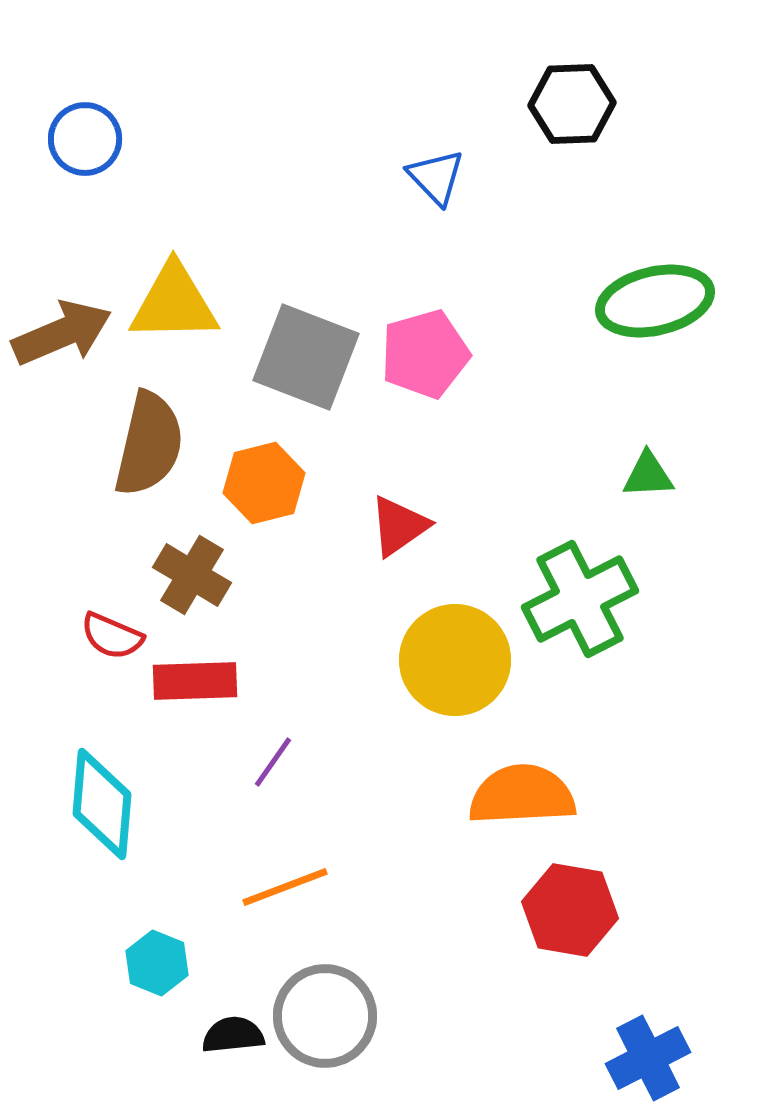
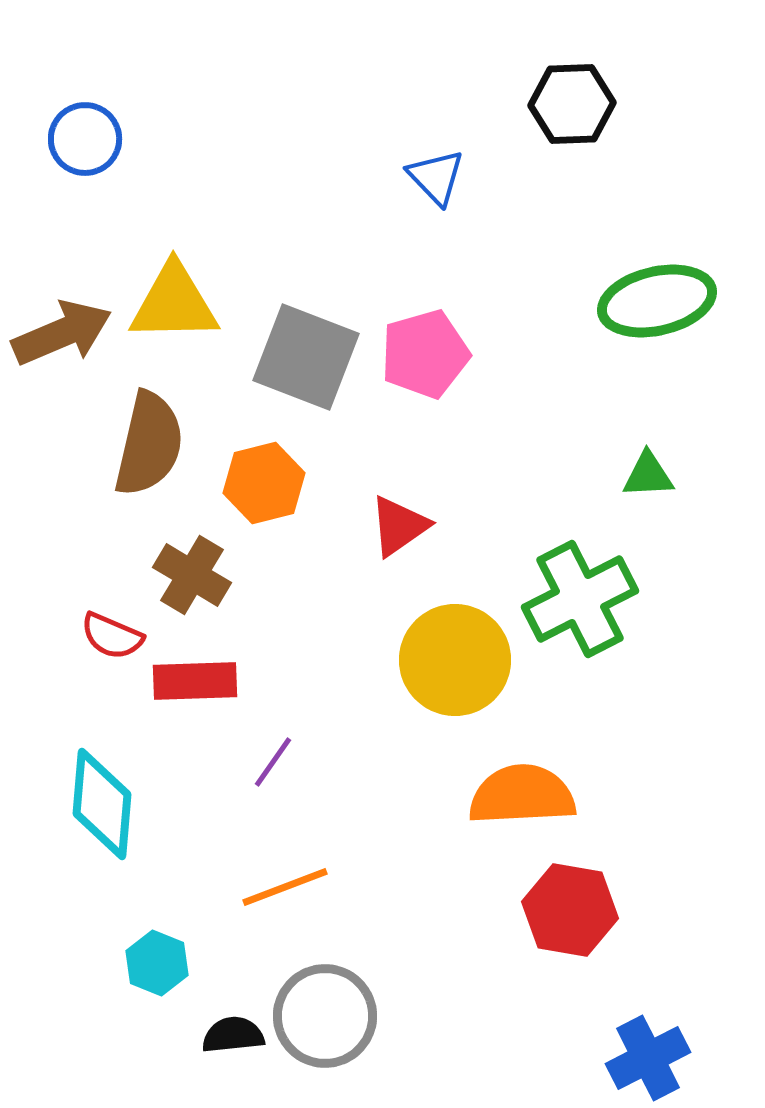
green ellipse: moved 2 px right
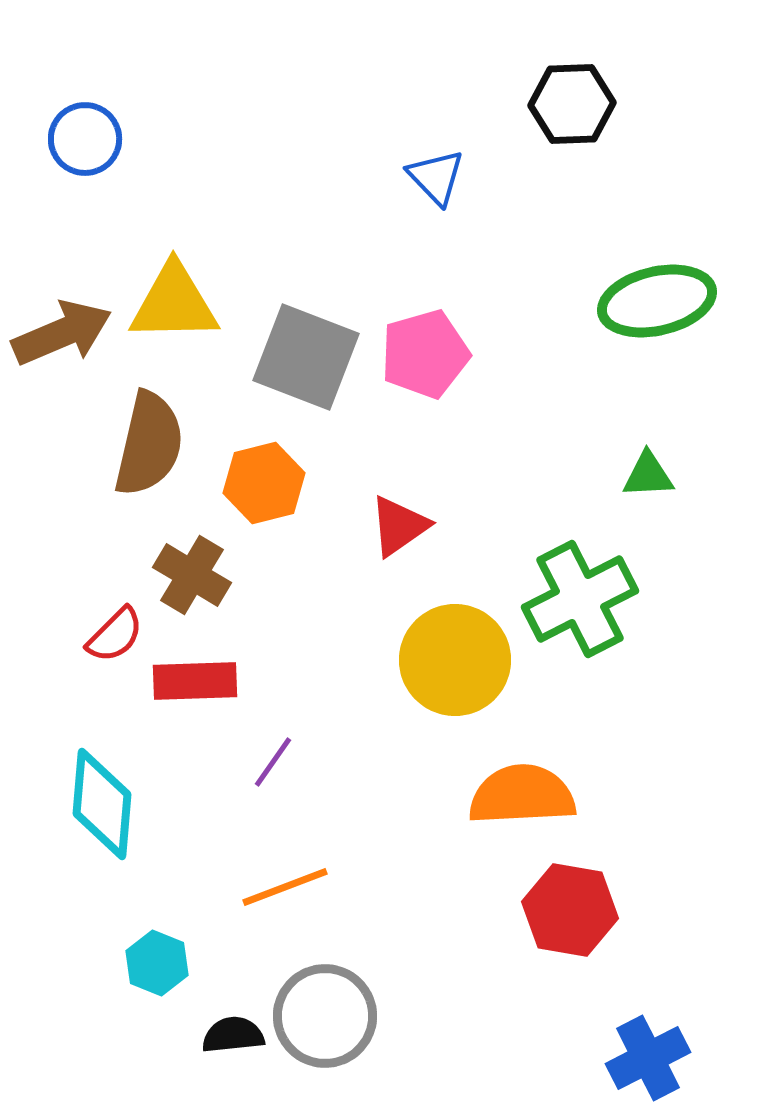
red semicircle: moved 3 px right, 1 px up; rotated 68 degrees counterclockwise
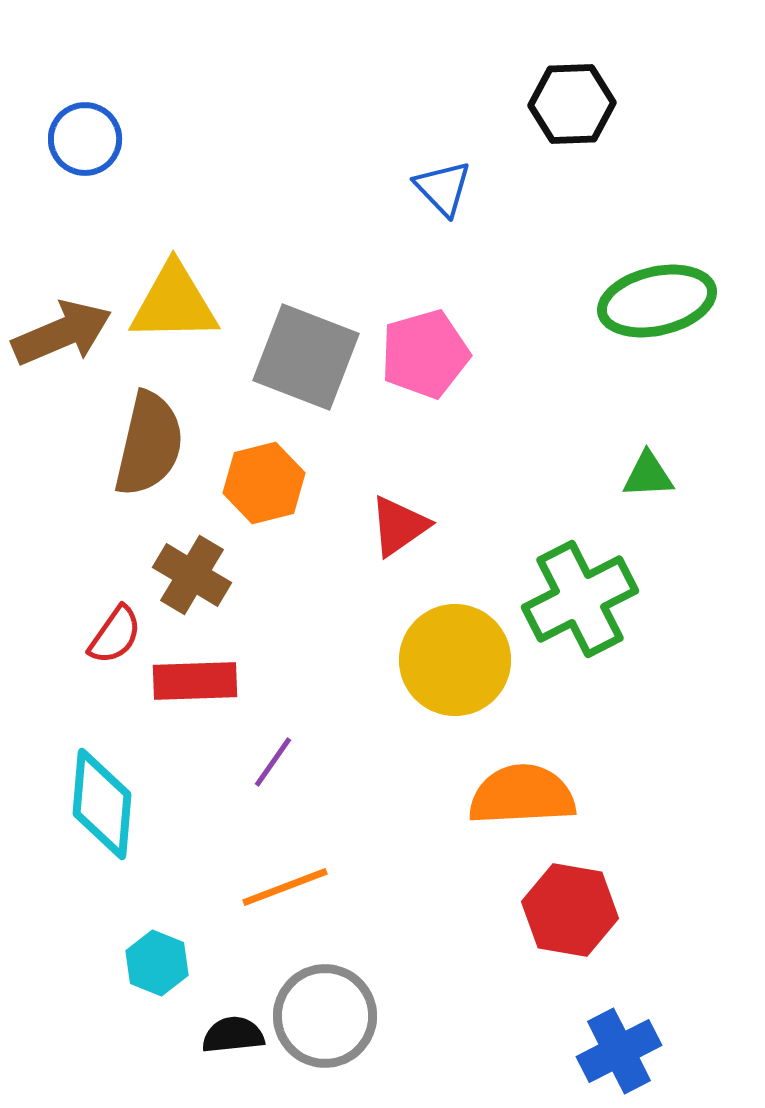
blue triangle: moved 7 px right, 11 px down
red semicircle: rotated 10 degrees counterclockwise
blue cross: moved 29 px left, 7 px up
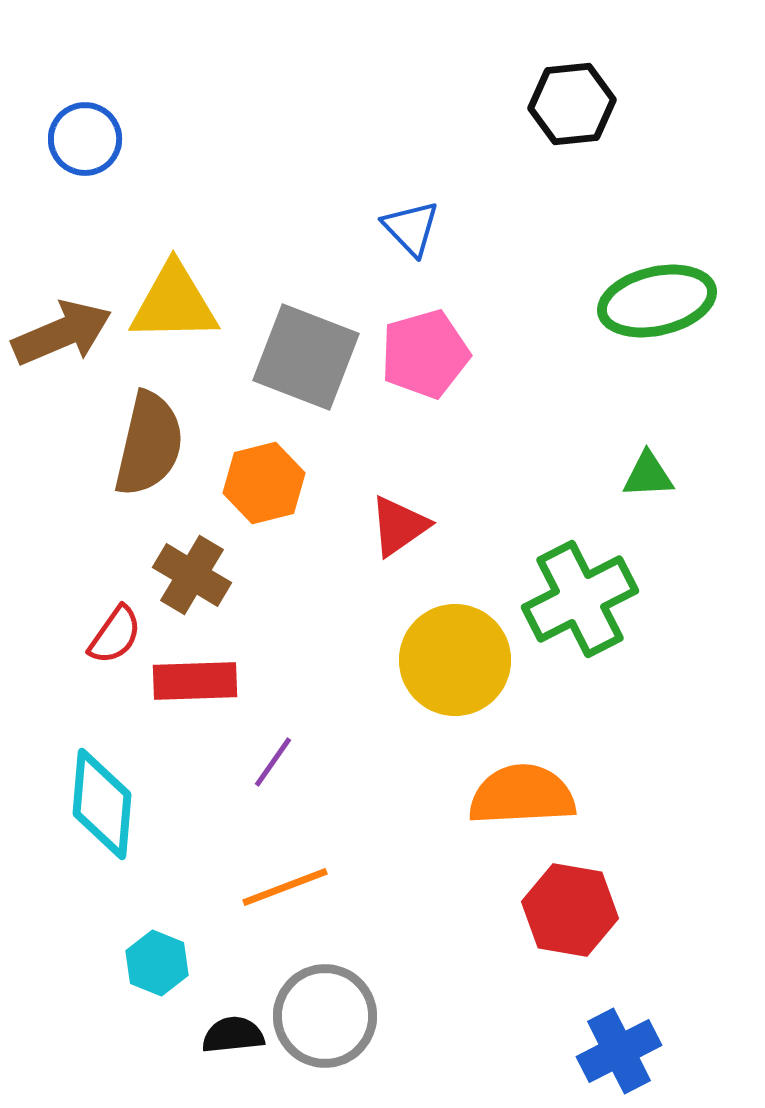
black hexagon: rotated 4 degrees counterclockwise
blue triangle: moved 32 px left, 40 px down
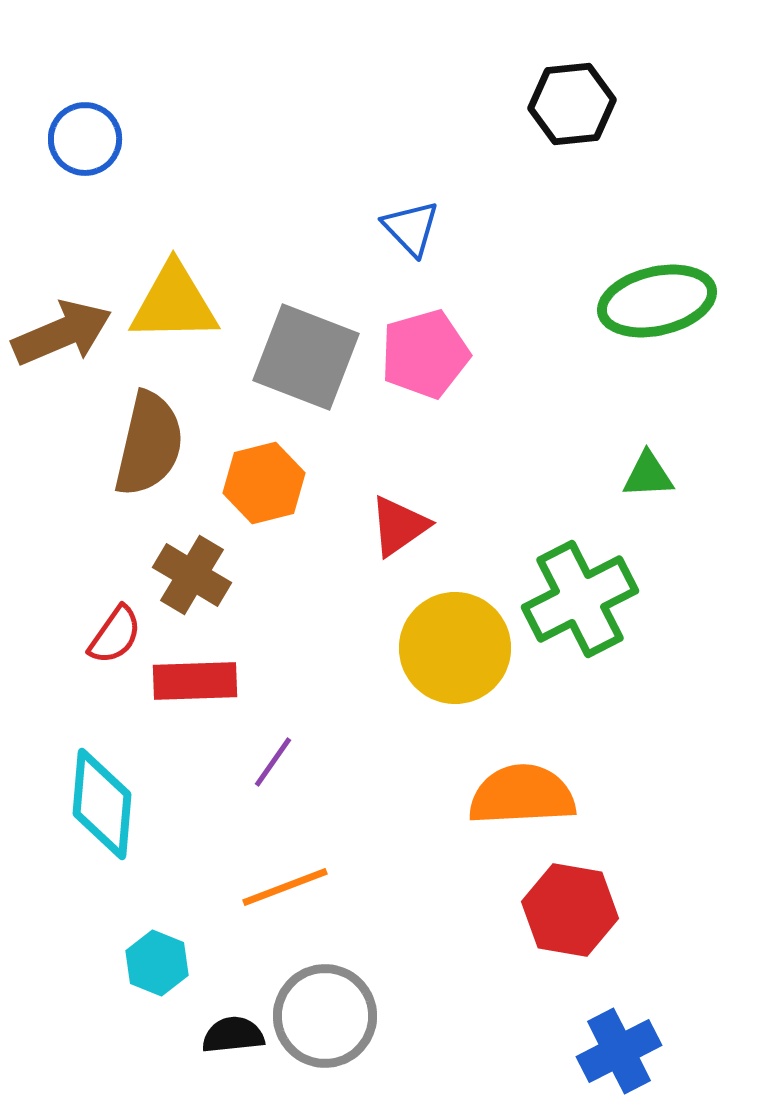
yellow circle: moved 12 px up
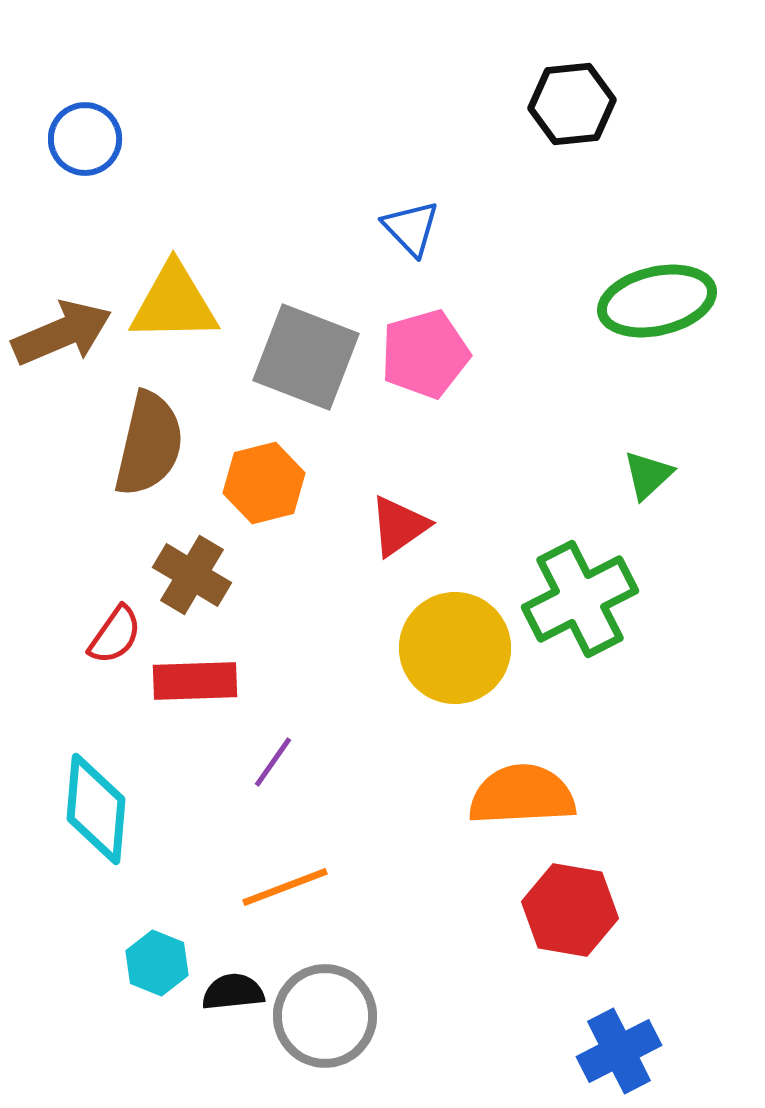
green triangle: rotated 40 degrees counterclockwise
cyan diamond: moved 6 px left, 5 px down
black semicircle: moved 43 px up
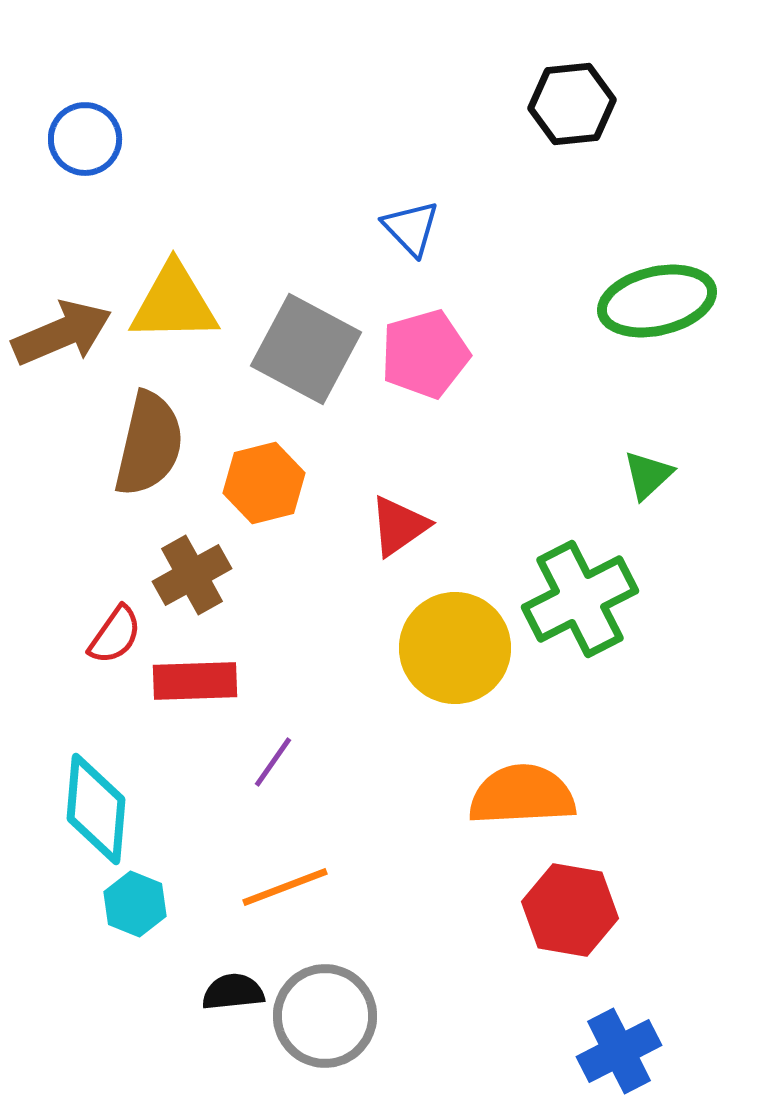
gray square: moved 8 px up; rotated 7 degrees clockwise
brown cross: rotated 30 degrees clockwise
cyan hexagon: moved 22 px left, 59 px up
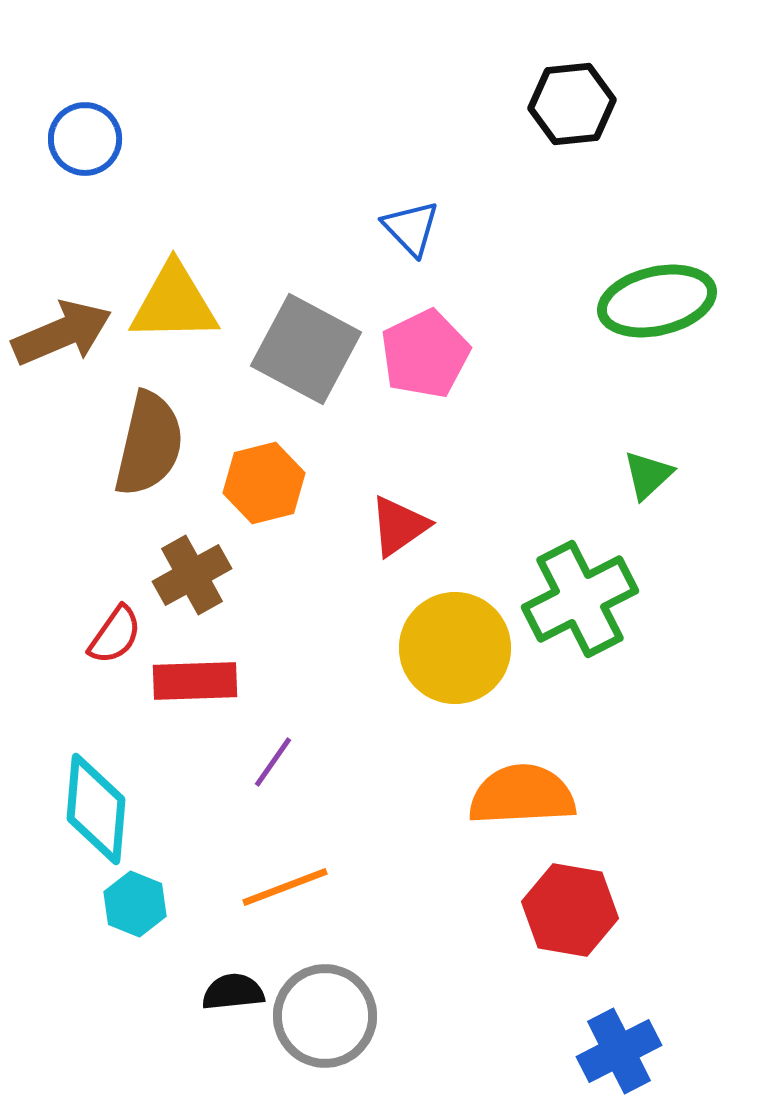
pink pentagon: rotated 10 degrees counterclockwise
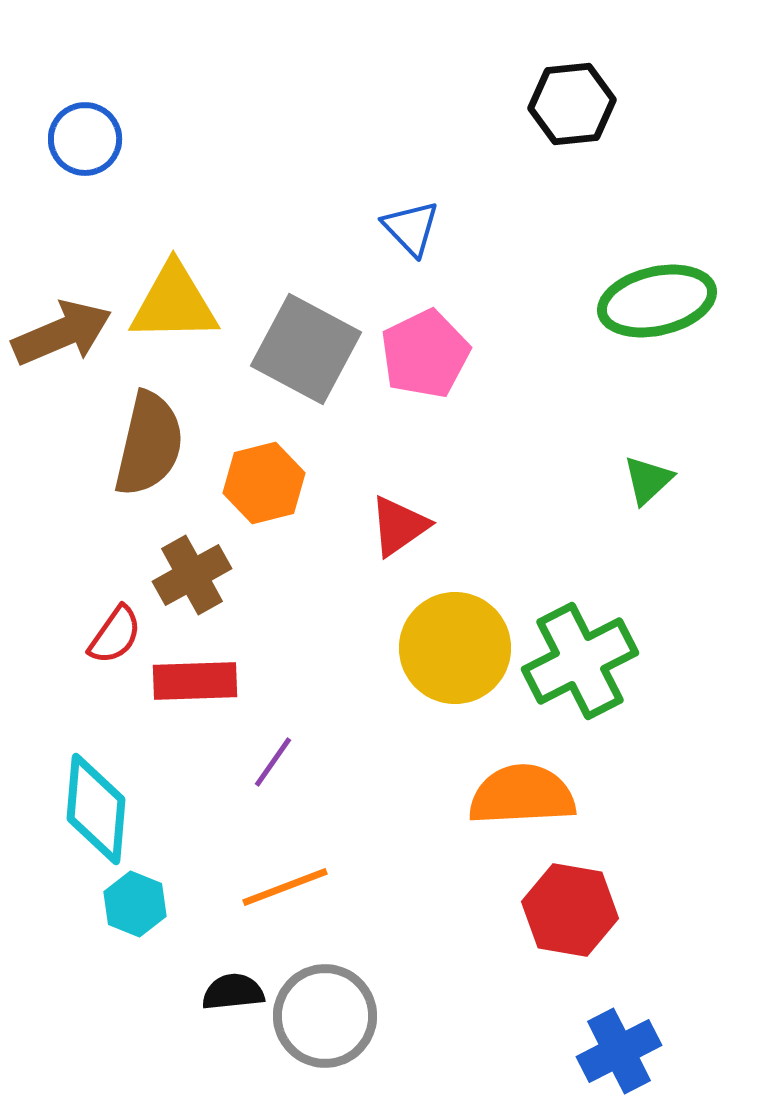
green triangle: moved 5 px down
green cross: moved 62 px down
